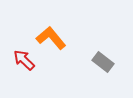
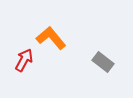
red arrow: rotated 75 degrees clockwise
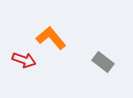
red arrow: rotated 80 degrees clockwise
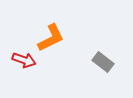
orange L-shape: rotated 104 degrees clockwise
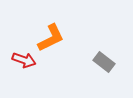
gray rectangle: moved 1 px right
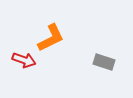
gray rectangle: rotated 20 degrees counterclockwise
